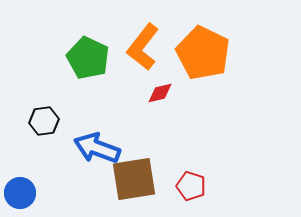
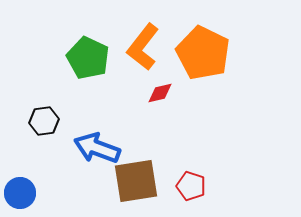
brown square: moved 2 px right, 2 px down
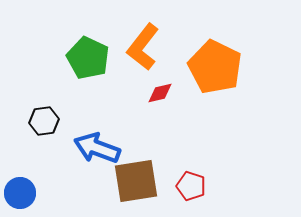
orange pentagon: moved 12 px right, 14 px down
